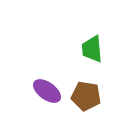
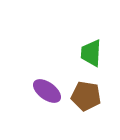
green trapezoid: moved 1 px left, 4 px down; rotated 8 degrees clockwise
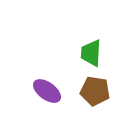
brown pentagon: moved 9 px right, 5 px up
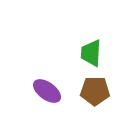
brown pentagon: rotated 8 degrees counterclockwise
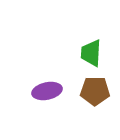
purple ellipse: rotated 48 degrees counterclockwise
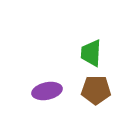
brown pentagon: moved 1 px right, 1 px up
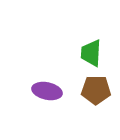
purple ellipse: rotated 24 degrees clockwise
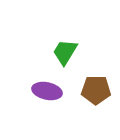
green trapezoid: moved 26 px left, 1 px up; rotated 28 degrees clockwise
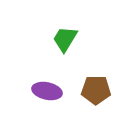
green trapezoid: moved 13 px up
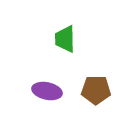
green trapezoid: rotated 32 degrees counterclockwise
